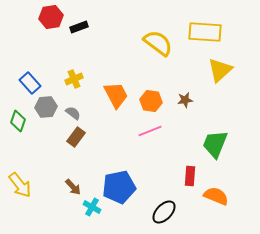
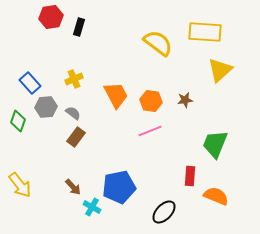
black rectangle: rotated 54 degrees counterclockwise
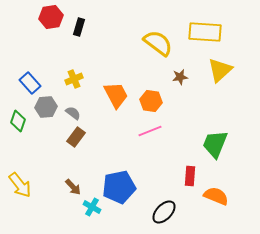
brown star: moved 5 px left, 23 px up
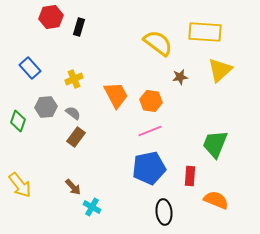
blue rectangle: moved 15 px up
blue pentagon: moved 30 px right, 19 px up
orange semicircle: moved 4 px down
black ellipse: rotated 50 degrees counterclockwise
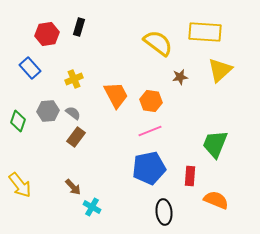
red hexagon: moved 4 px left, 17 px down
gray hexagon: moved 2 px right, 4 px down
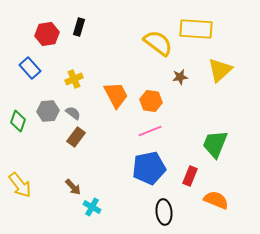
yellow rectangle: moved 9 px left, 3 px up
red rectangle: rotated 18 degrees clockwise
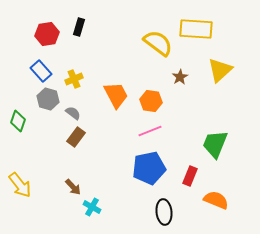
blue rectangle: moved 11 px right, 3 px down
brown star: rotated 21 degrees counterclockwise
gray hexagon: moved 12 px up; rotated 20 degrees clockwise
